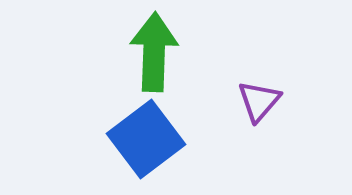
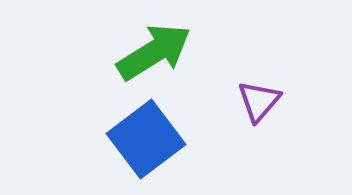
green arrow: rotated 56 degrees clockwise
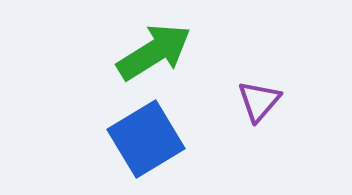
blue square: rotated 6 degrees clockwise
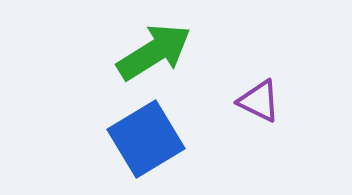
purple triangle: rotated 45 degrees counterclockwise
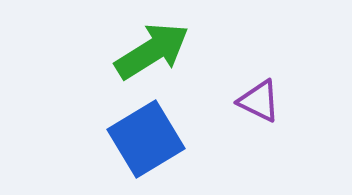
green arrow: moved 2 px left, 1 px up
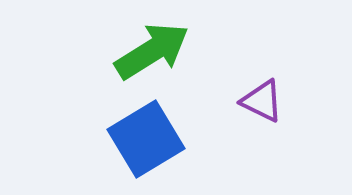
purple triangle: moved 3 px right
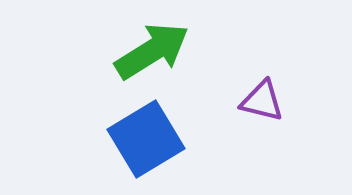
purple triangle: rotated 12 degrees counterclockwise
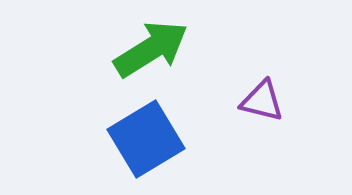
green arrow: moved 1 px left, 2 px up
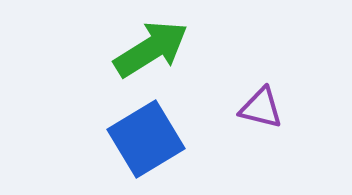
purple triangle: moved 1 px left, 7 px down
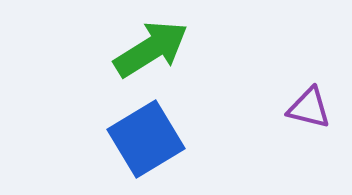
purple triangle: moved 48 px right
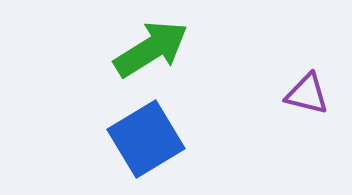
purple triangle: moved 2 px left, 14 px up
